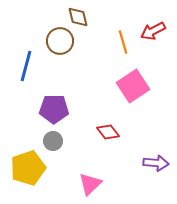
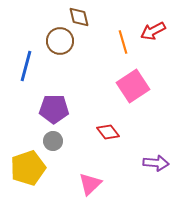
brown diamond: moved 1 px right
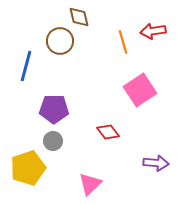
red arrow: rotated 20 degrees clockwise
pink square: moved 7 px right, 4 px down
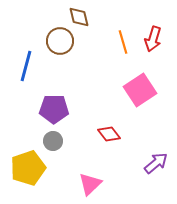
red arrow: moved 8 px down; rotated 65 degrees counterclockwise
red diamond: moved 1 px right, 2 px down
purple arrow: rotated 45 degrees counterclockwise
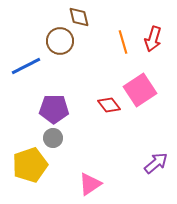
blue line: rotated 48 degrees clockwise
red diamond: moved 29 px up
gray circle: moved 3 px up
yellow pentagon: moved 2 px right, 3 px up
pink triangle: rotated 10 degrees clockwise
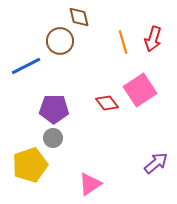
red diamond: moved 2 px left, 2 px up
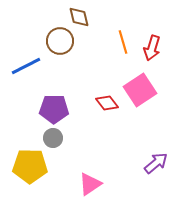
red arrow: moved 1 px left, 9 px down
yellow pentagon: moved 1 px down; rotated 20 degrees clockwise
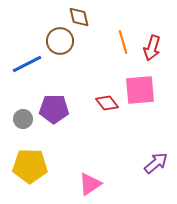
blue line: moved 1 px right, 2 px up
pink square: rotated 28 degrees clockwise
gray circle: moved 30 px left, 19 px up
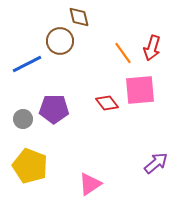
orange line: moved 11 px down; rotated 20 degrees counterclockwise
yellow pentagon: rotated 20 degrees clockwise
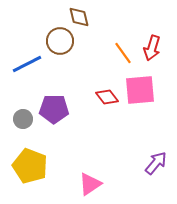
red diamond: moved 6 px up
purple arrow: rotated 10 degrees counterclockwise
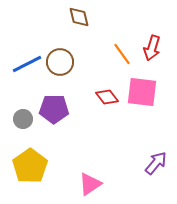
brown circle: moved 21 px down
orange line: moved 1 px left, 1 px down
pink square: moved 2 px right, 2 px down; rotated 12 degrees clockwise
yellow pentagon: rotated 16 degrees clockwise
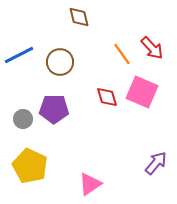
red arrow: rotated 60 degrees counterclockwise
blue line: moved 8 px left, 9 px up
pink square: rotated 16 degrees clockwise
red diamond: rotated 20 degrees clockwise
yellow pentagon: rotated 12 degrees counterclockwise
